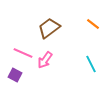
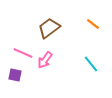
cyan line: rotated 12 degrees counterclockwise
purple square: rotated 16 degrees counterclockwise
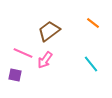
orange line: moved 1 px up
brown trapezoid: moved 3 px down
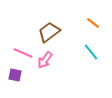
brown trapezoid: moved 1 px down
cyan line: moved 12 px up
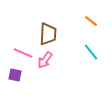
orange line: moved 2 px left, 2 px up
brown trapezoid: moved 1 px left, 2 px down; rotated 130 degrees clockwise
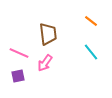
brown trapezoid: rotated 10 degrees counterclockwise
pink line: moved 4 px left
pink arrow: moved 3 px down
purple square: moved 3 px right, 1 px down; rotated 24 degrees counterclockwise
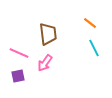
orange line: moved 1 px left, 2 px down
cyan line: moved 3 px right, 4 px up; rotated 12 degrees clockwise
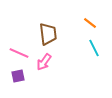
pink arrow: moved 1 px left, 1 px up
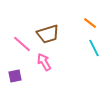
brown trapezoid: rotated 80 degrees clockwise
pink line: moved 3 px right, 9 px up; rotated 18 degrees clockwise
pink arrow: rotated 114 degrees clockwise
purple square: moved 3 px left
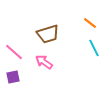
pink line: moved 8 px left, 8 px down
pink arrow: rotated 24 degrees counterclockwise
purple square: moved 2 px left, 1 px down
